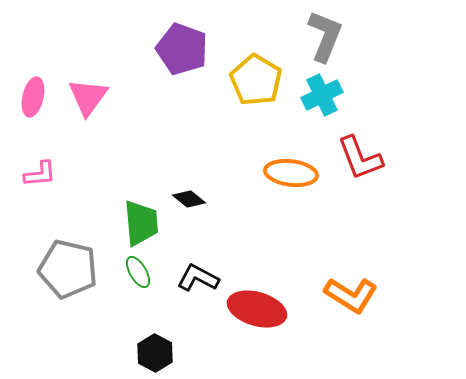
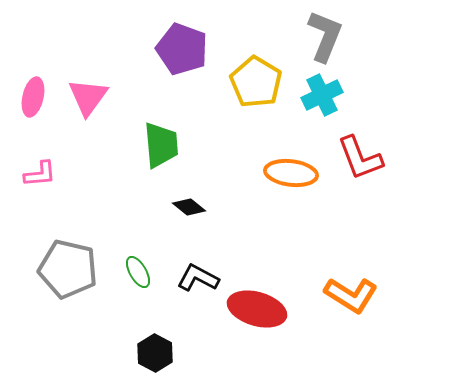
yellow pentagon: moved 2 px down
black diamond: moved 8 px down
green trapezoid: moved 20 px right, 78 px up
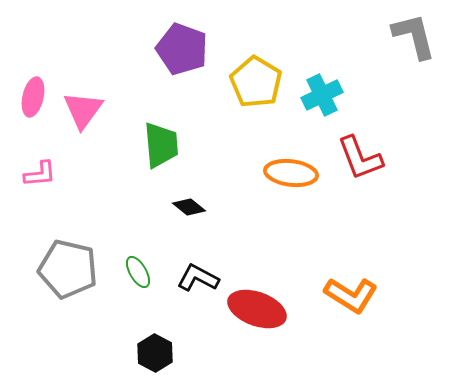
gray L-shape: moved 89 px right; rotated 36 degrees counterclockwise
pink triangle: moved 5 px left, 13 px down
red ellipse: rotated 4 degrees clockwise
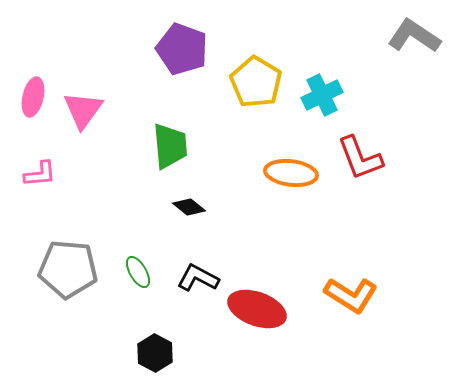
gray L-shape: rotated 42 degrees counterclockwise
green trapezoid: moved 9 px right, 1 px down
gray pentagon: rotated 8 degrees counterclockwise
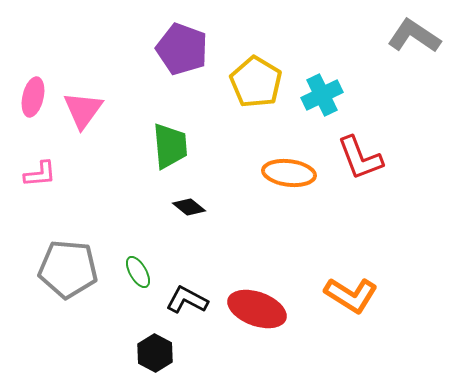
orange ellipse: moved 2 px left
black L-shape: moved 11 px left, 22 px down
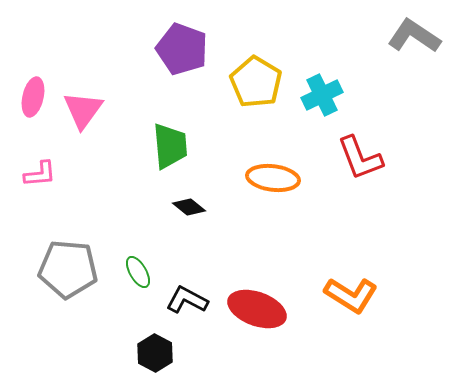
orange ellipse: moved 16 px left, 5 px down
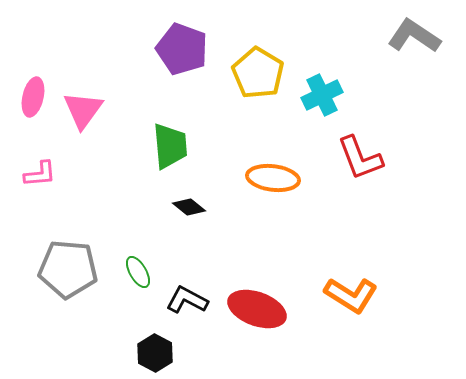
yellow pentagon: moved 2 px right, 9 px up
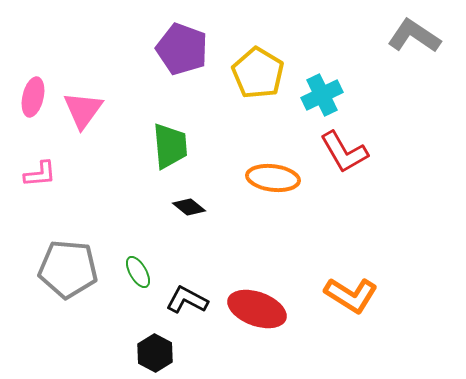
red L-shape: moved 16 px left, 6 px up; rotated 9 degrees counterclockwise
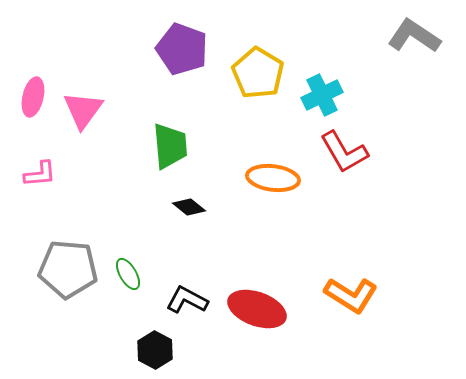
green ellipse: moved 10 px left, 2 px down
black hexagon: moved 3 px up
